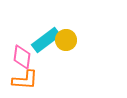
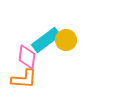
pink diamond: moved 5 px right
orange L-shape: moved 1 px left, 1 px up
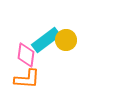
pink diamond: moved 1 px left, 2 px up
orange L-shape: moved 3 px right
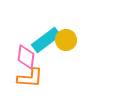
pink diamond: moved 2 px down
orange L-shape: moved 3 px right, 1 px up
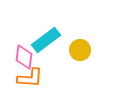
yellow circle: moved 14 px right, 10 px down
pink diamond: moved 2 px left
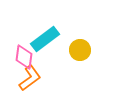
cyan rectangle: moved 1 px left, 1 px up
orange L-shape: rotated 40 degrees counterclockwise
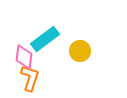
yellow circle: moved 1 px down
orange L-shape: rotated 36 degrees counterclockwise
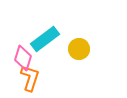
yellow circle: moved 1 px left, 2 px up
pink diamond: moved 1 px left, 1 px down; rotated 10 degrees clockwise
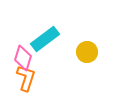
yellow circle: moved 8 px right, 3 px down
orange L-shape: moved 4 px left
